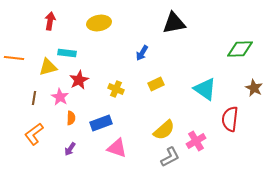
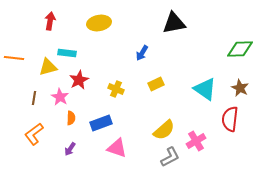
brown star: moved 14 px left
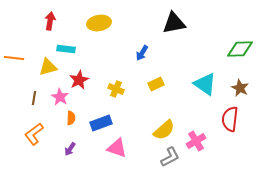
cyan rectangle: moved 1 px left, 4 px up
cyan triangle: moved 5 px up
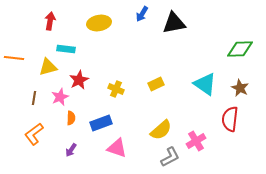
blue arrow: moved 39 px up
pink star: rotated 18 degrees clockwise
yellow semicircle: moved 3 px left
purple arrow: moved 1 px right, 1 px down
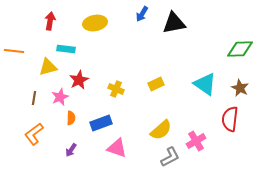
yellow ellipse: moved 4 px left
orange line: moved 7 px up
